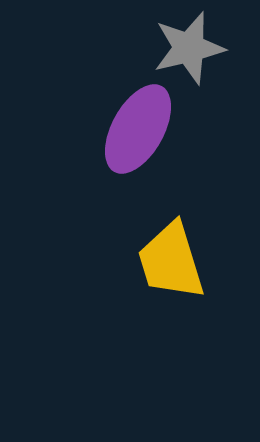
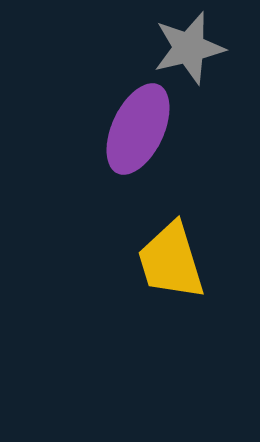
purple ellipse: rotated 4 degrees counterclockwise
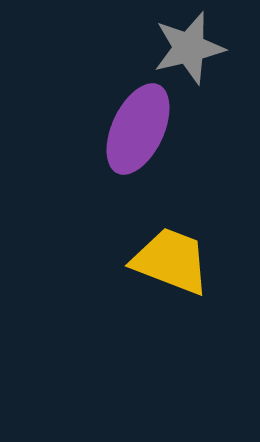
yellow trapezoid: rotated 128 degrees clockwise
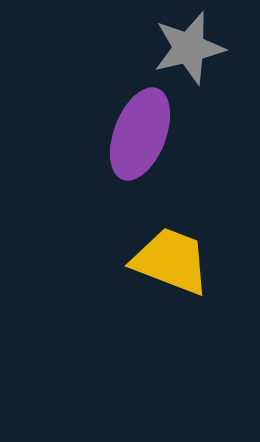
purple ellipse: moved 2 px right, 5 px down; rotated 4 degrees counterclockwise
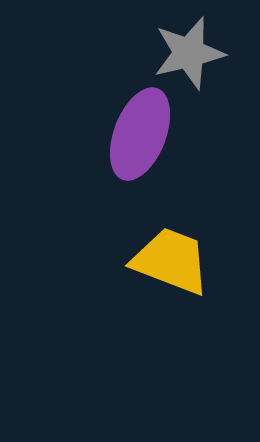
gray star: moved 5 px down
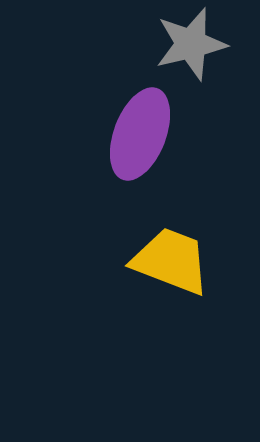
gray star: moved 2 px right, 9 px up
